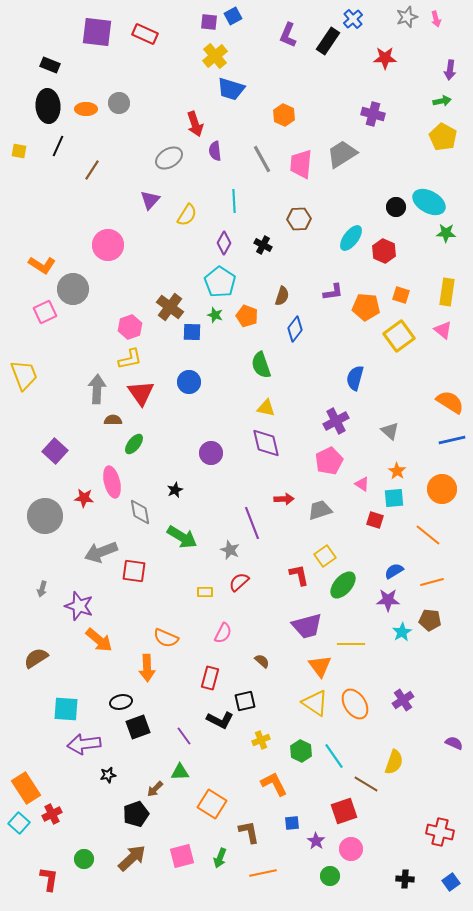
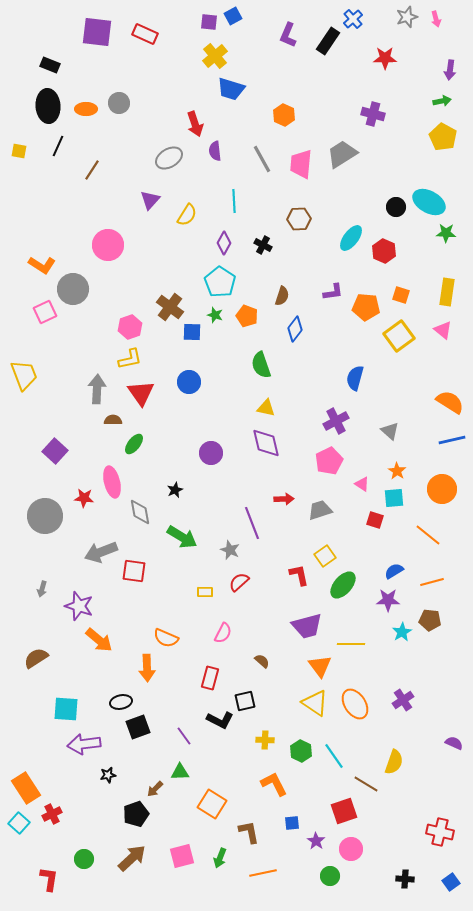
yellow cross at (261, 740): moved 4 px right; rotated 24 degrees clockwise
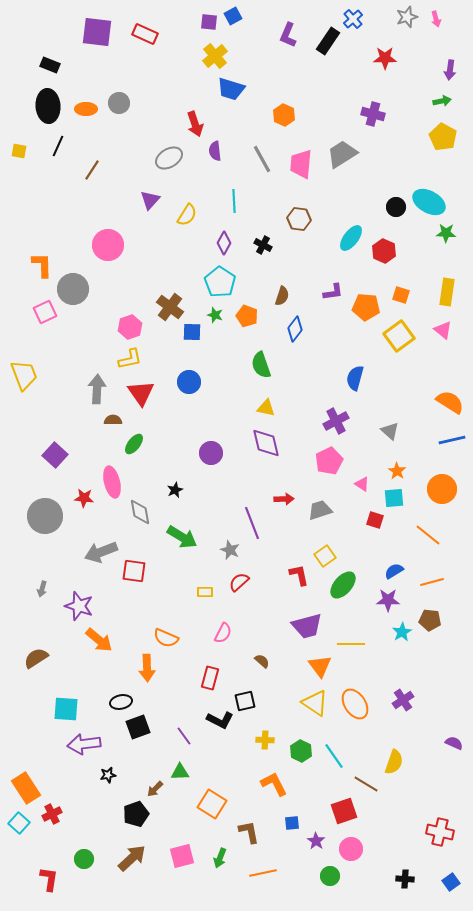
brown hexagon at (299, 219): rotated 10 degrees clockwise
orange L-shape at (42, 265): rotated 124 degrees counterclockwise
purple square at (55, 451): moved 4 px down
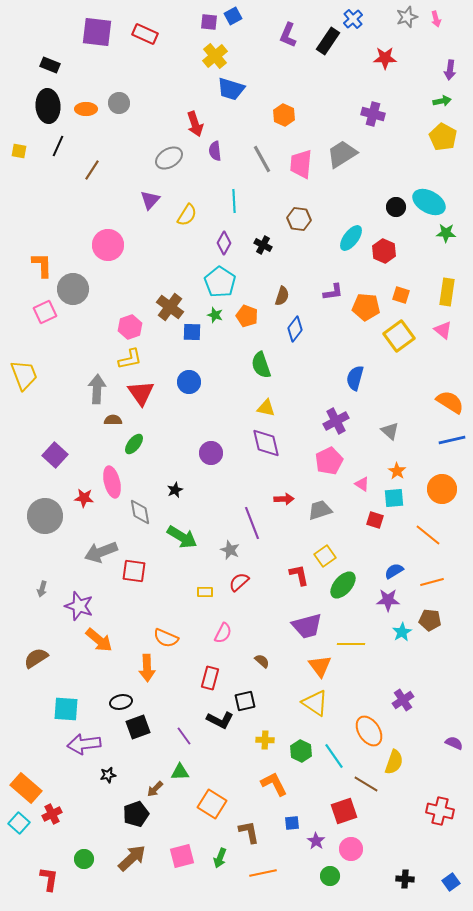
orange ellipse at (355, 704): moved 14 px right, 27 px down
orange rectangle at (26, 788): rotated 16 degrees counterclockwise
red cross at (440, 832): moved 21 px up
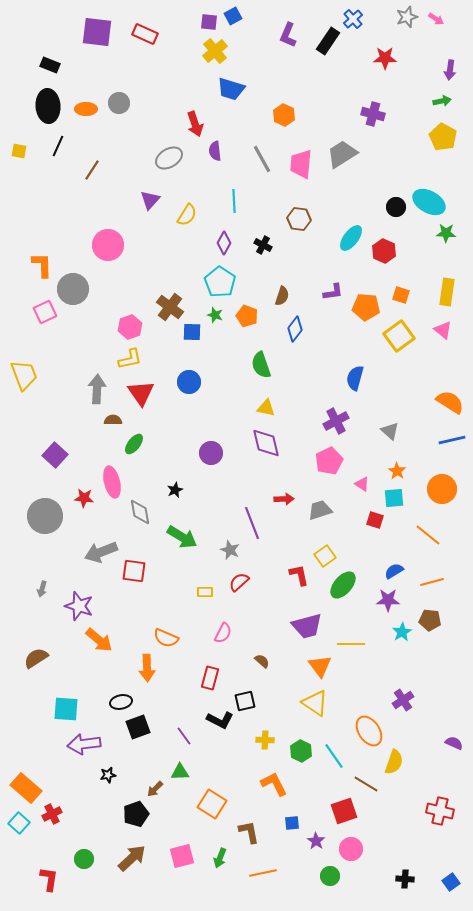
pink arrow at (436, 19): rotated 42 degrees counterclockwise
yellow cross at (215, 56): moved 5 px up
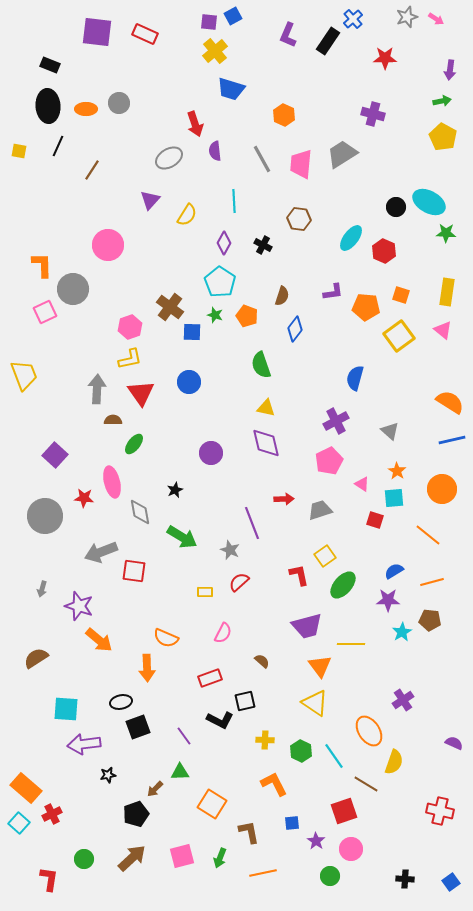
red rectangle at (210, 678): rotated 55 degrees clockwise
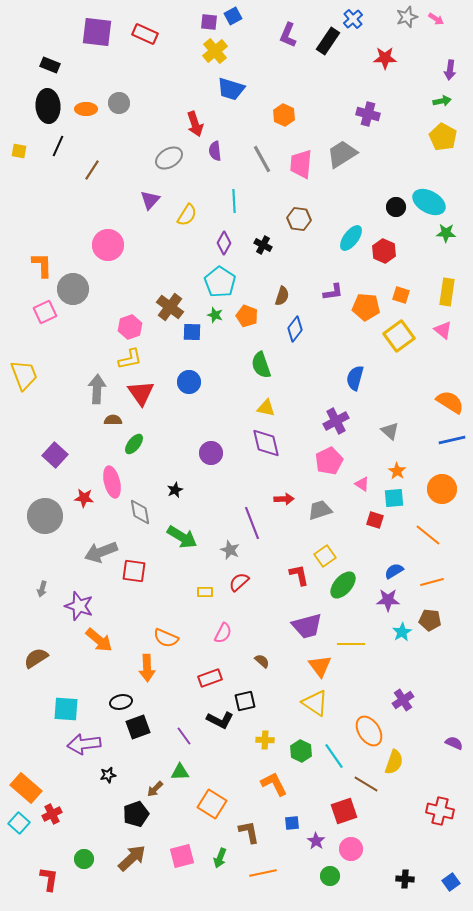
purple cross at (373, 114): moved 5 px left
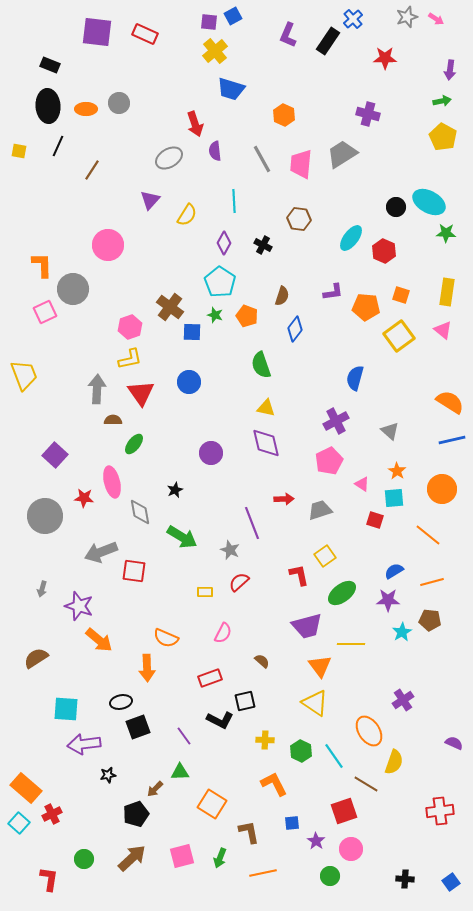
green ellipse at (343, 585): moved 1 px left, 8 px down; rotated 12 degrees clockwise
red cross at (440, 811): rotated 20 degrees counterclockwise
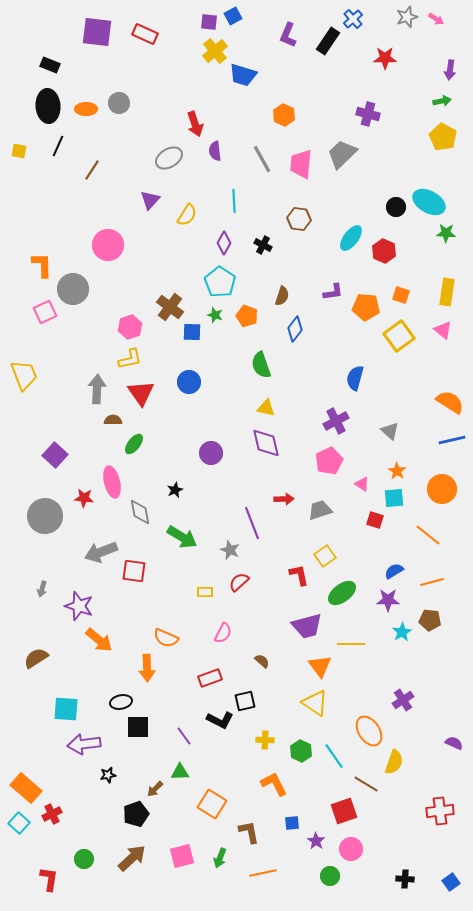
blue trapezoid at (231, 89): moved 12 px right, 14 px up
gray trapezoid at (342, 154): rotated 12 degrees counterclockwise
black square at (138, 727): rotated 20 degrees clockwise
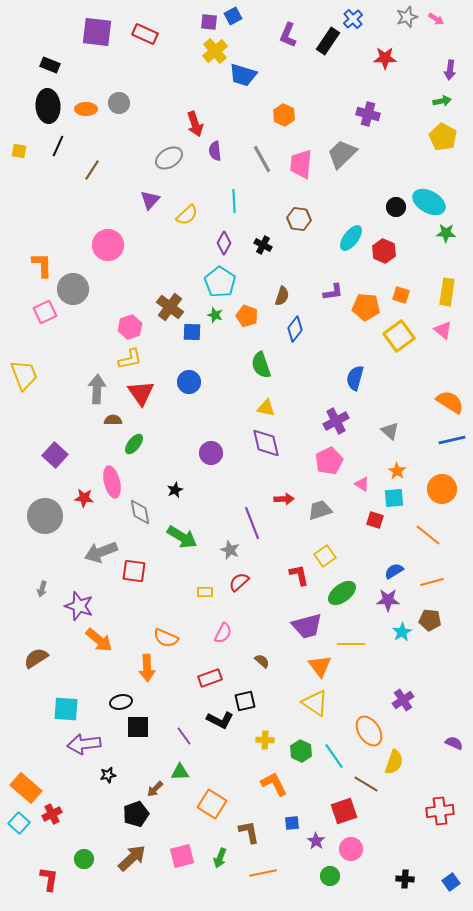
yellow semicircle at (187, 215): rotated 15 degrees clockwise
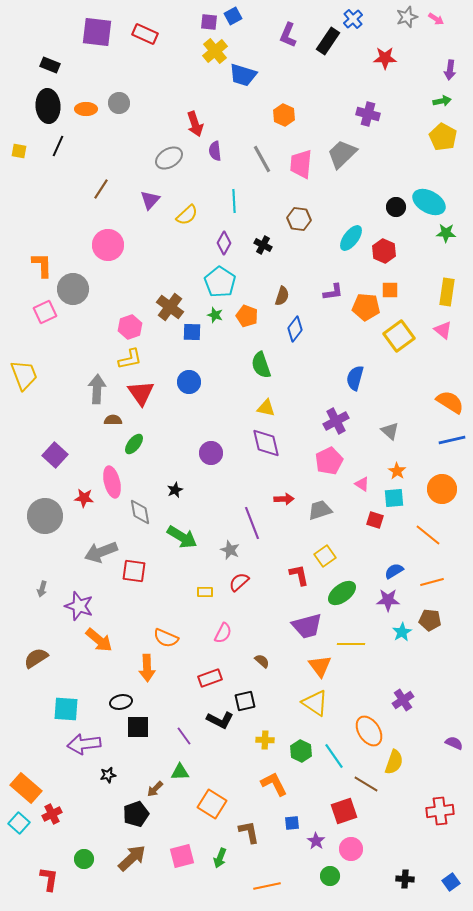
brown line at (92, 170): moved 9 px right, 19 px down
orange square at (401, 295): moved 11 px left, 5 px up; rotated 18 degrees counterclockwise
orange line at (263, 873): moved 4 px right, 13 px down
